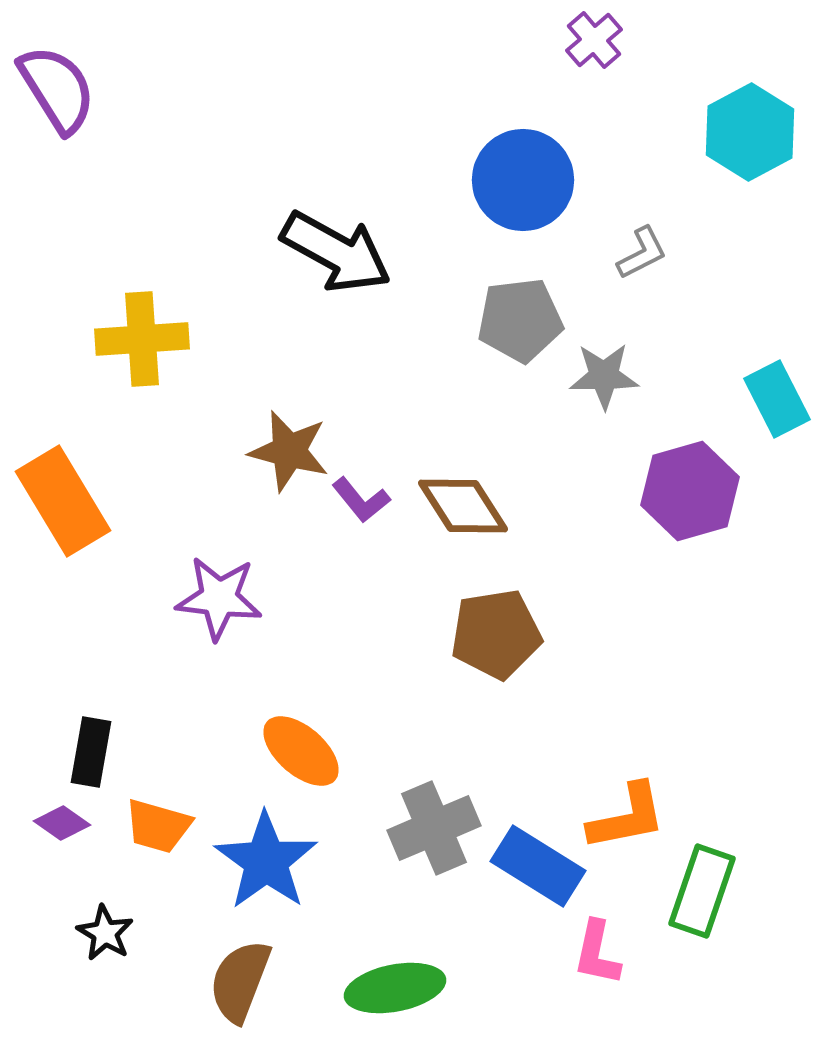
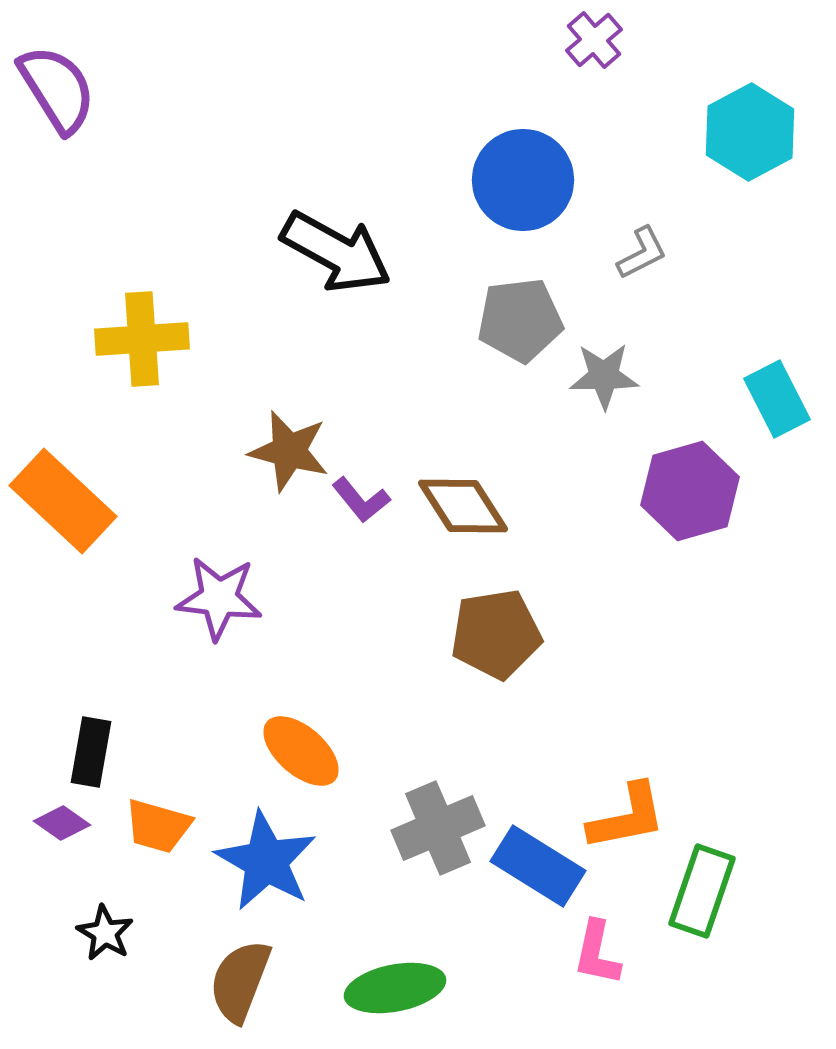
orange rectangle: rotated 16 degrees counterclockwise
gray cross: moved 4 px right
blue star: rotated 6 degrees counterclockwise
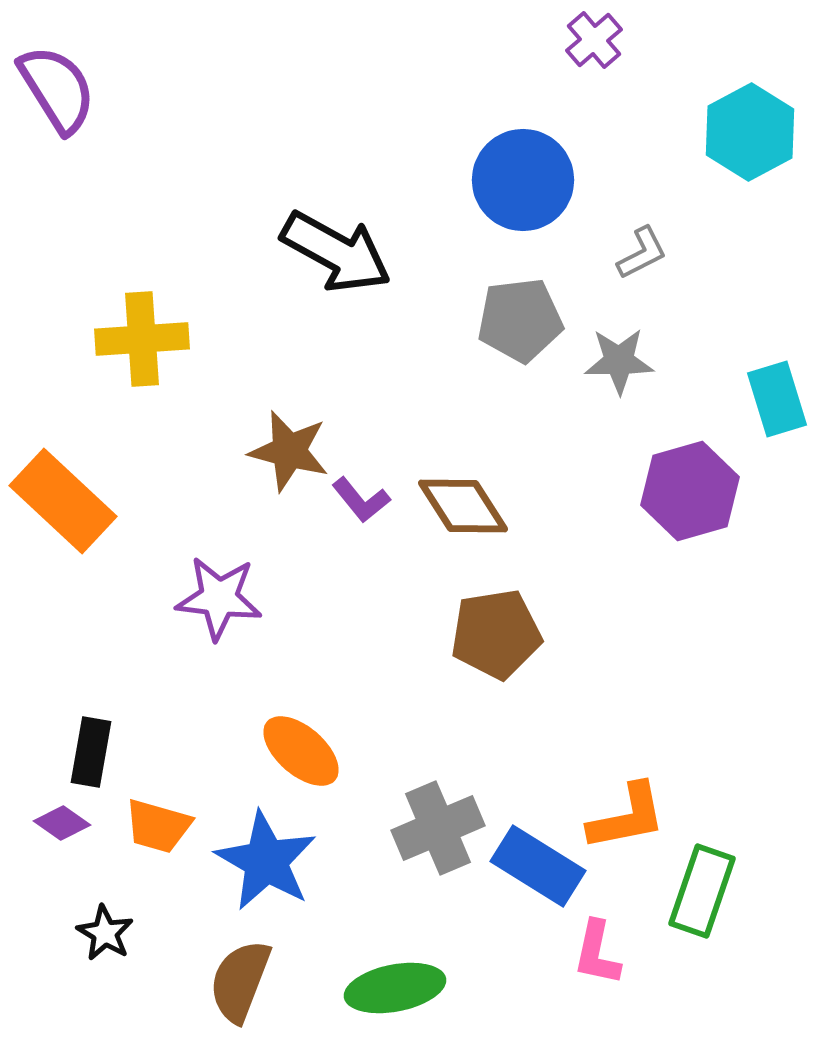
gray star: moved 15 px right, 15 px up
cyan rectangle: rotated 10 degrees clockwise
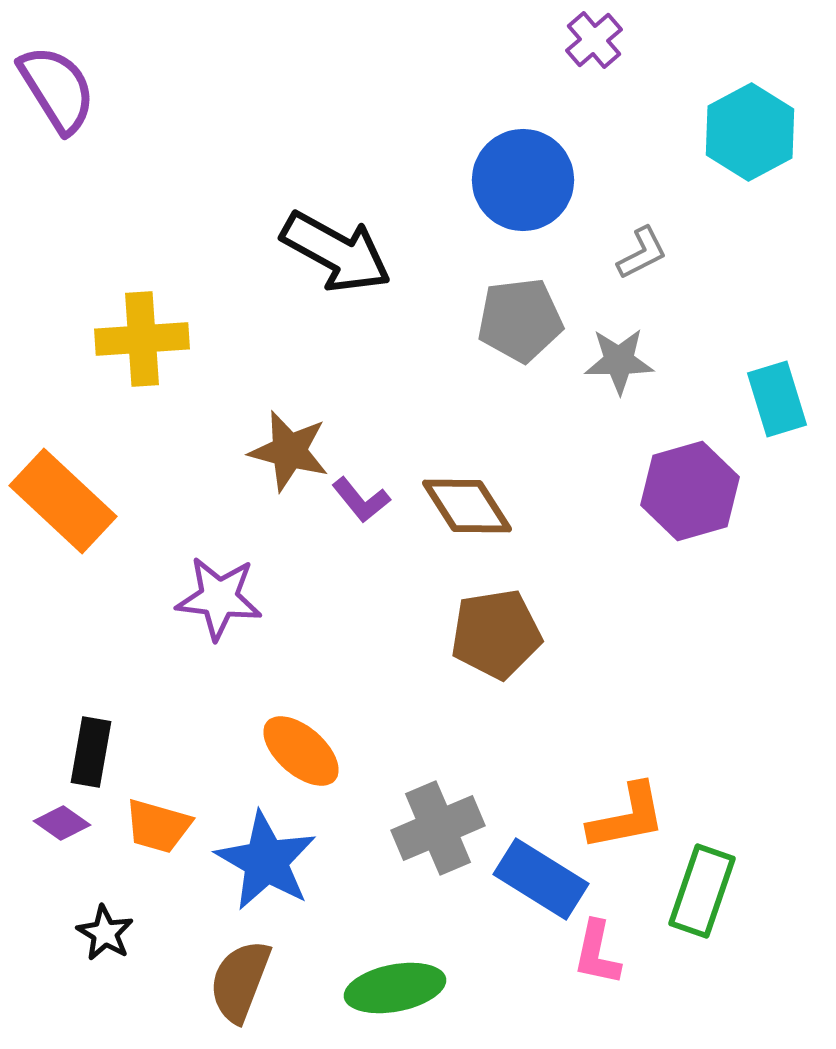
brown diamond: moved 4 px right
blue rectangle: moved 3 px right, 13 px down
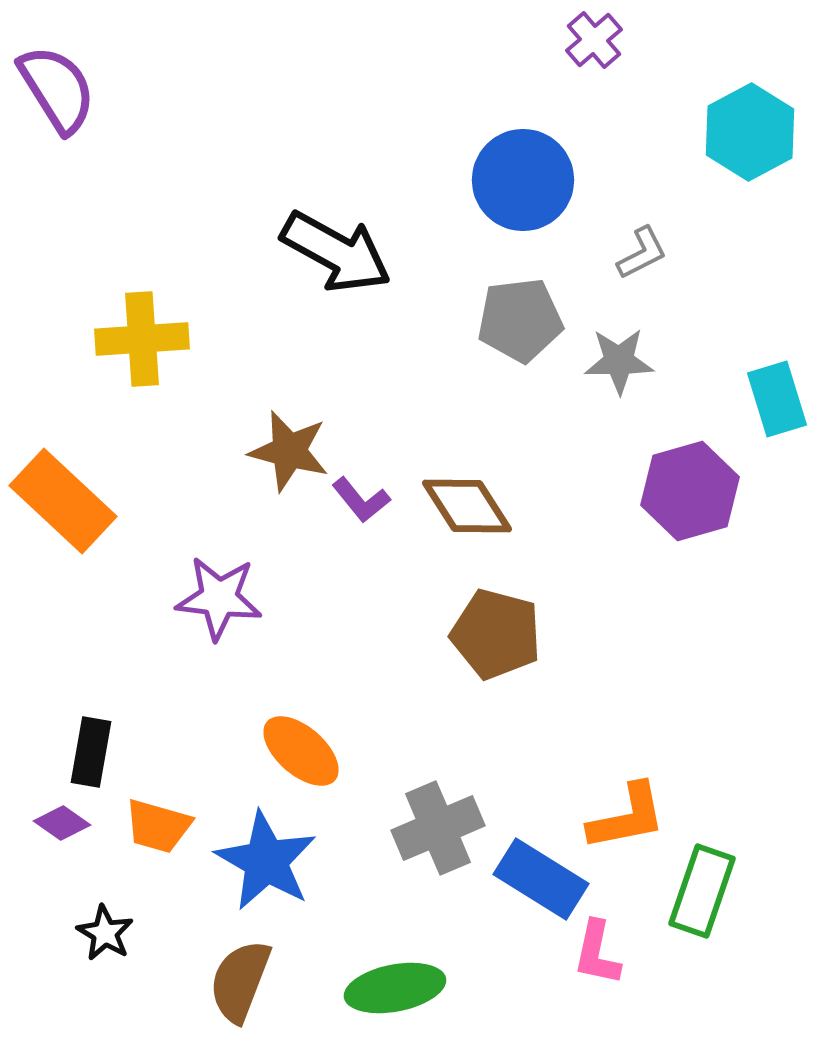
brown pentagon: rotated 24 degrees clockwise
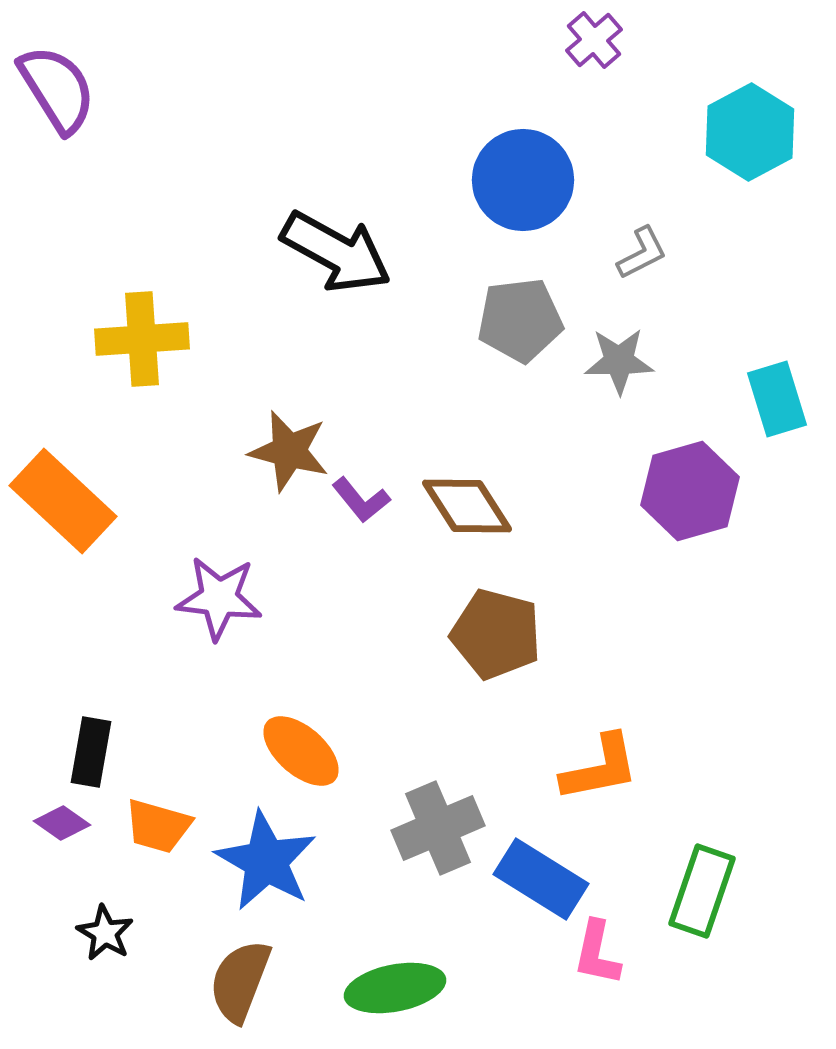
orange L-shape: moved 27 px left, 49 px up
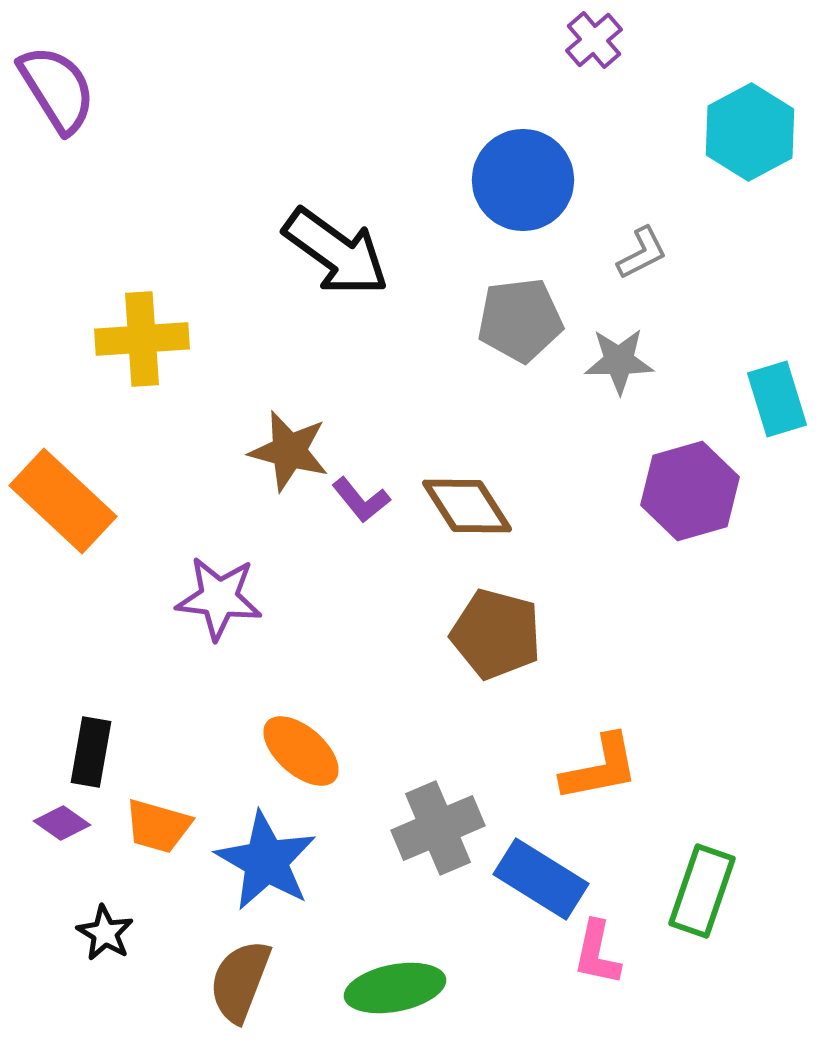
black arrow: rotated 7 degrees clockwise
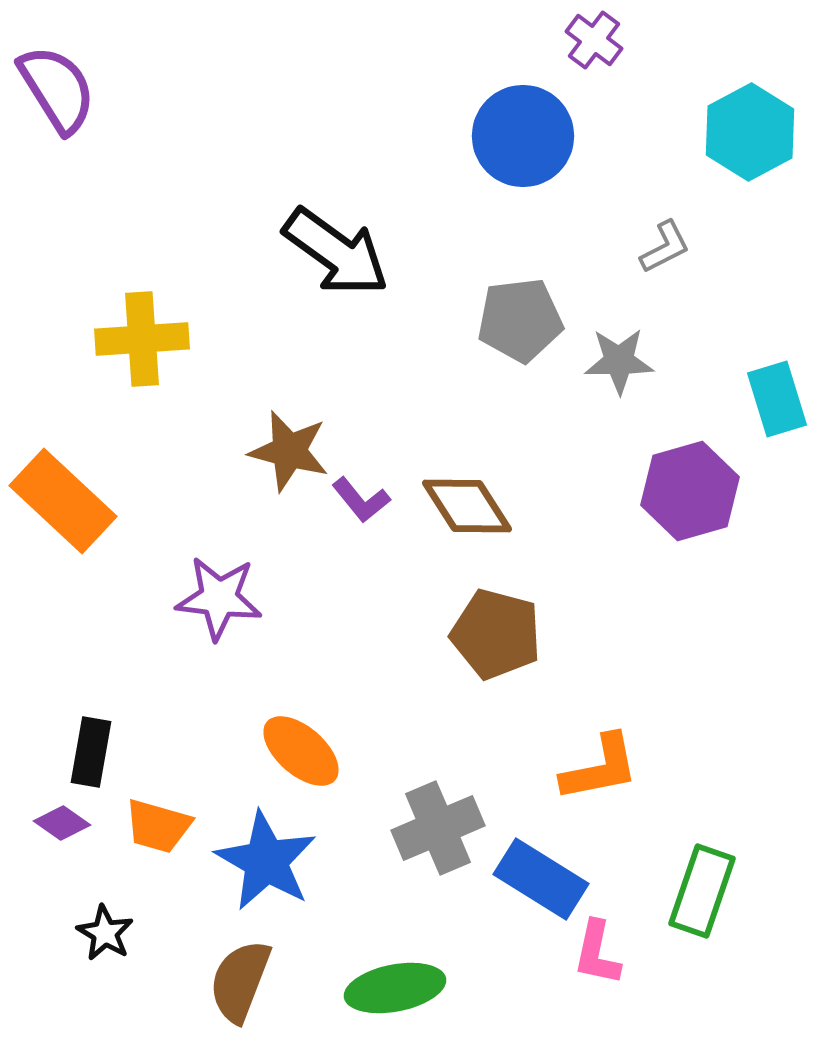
purple cross: rotated 12 degrees counterclockwise
blue circle: moved 44 px up
gray L-shape: moved 23 px right, 6 px up
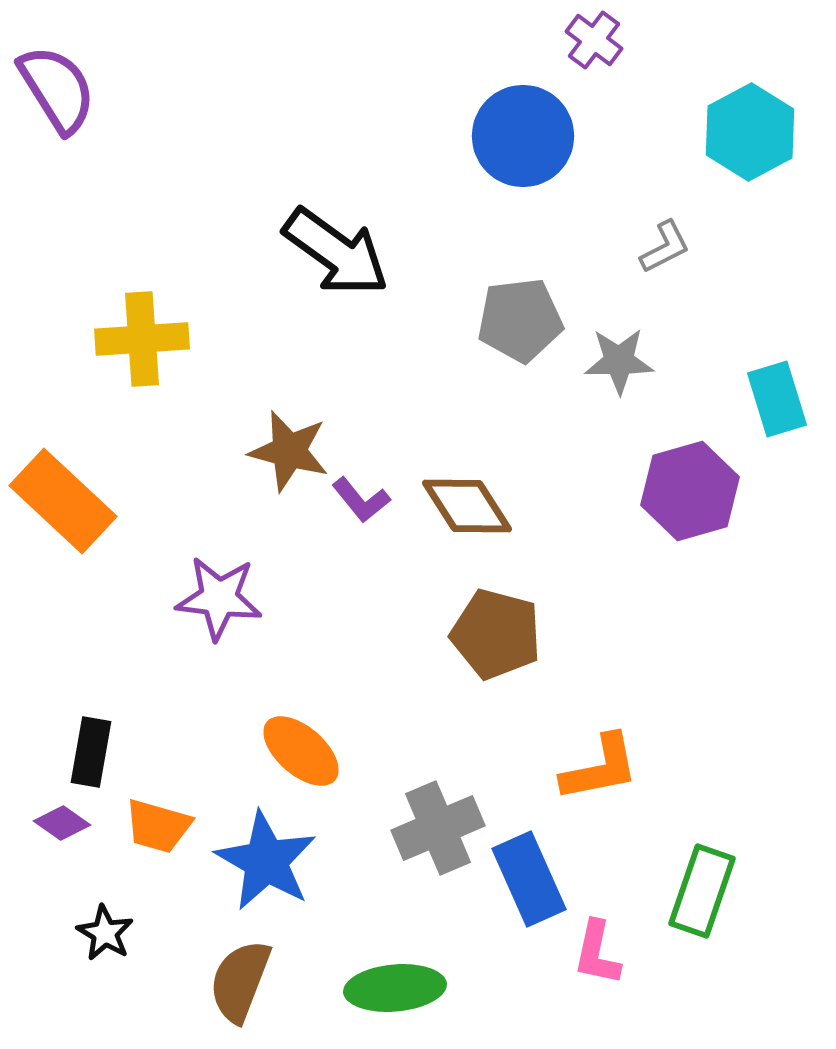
blue rectangle: moved 12 px left; rotated 34 degrees clockwise
green ellipse: rotated 6 degrees clockwise
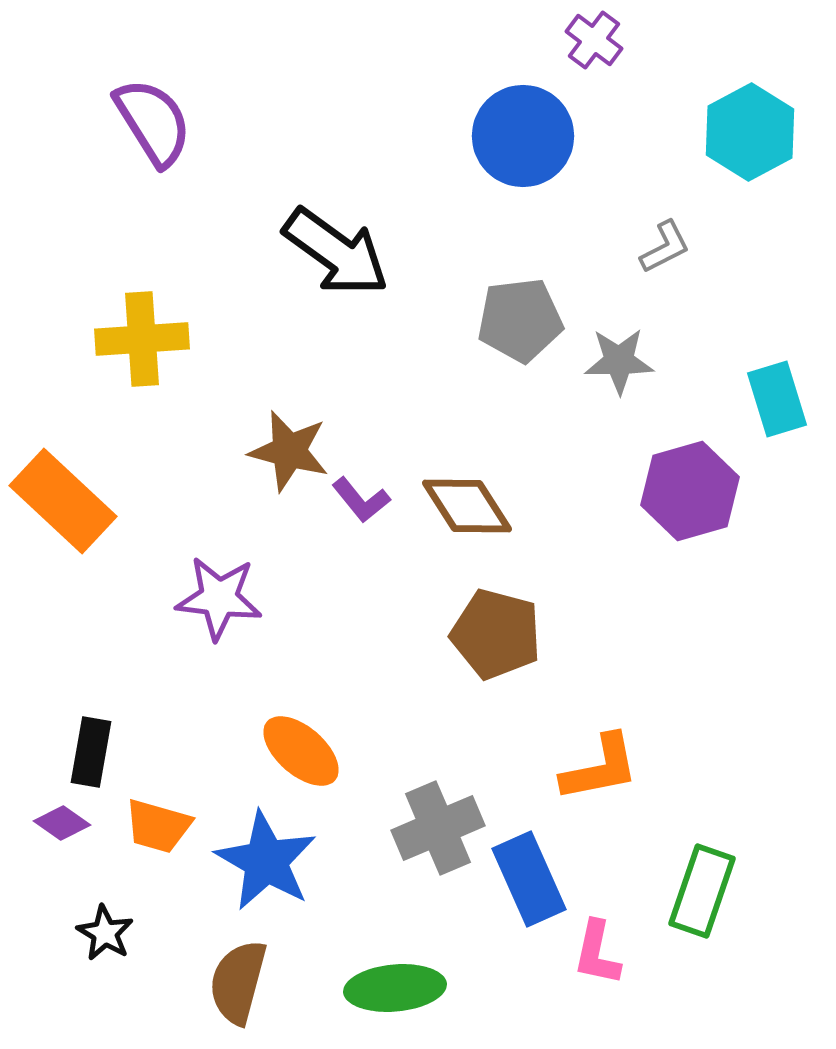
purple semicircle: moved 96 px right, 33 px down
brown semicircle: moved 2 px left, 1 px down; rotated 6 degrees counterclockwise
